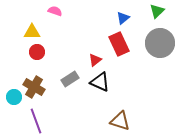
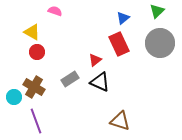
yellow triangle: rotated 30 degrees clockwise
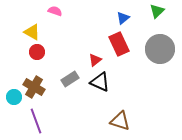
gray circle: moved 6 px down
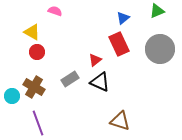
green triangle: rotated 21 degrees clockwise
cyan circle: moved 2 px left, 1 px up
purple line: moved 2 px right, 2 px down
